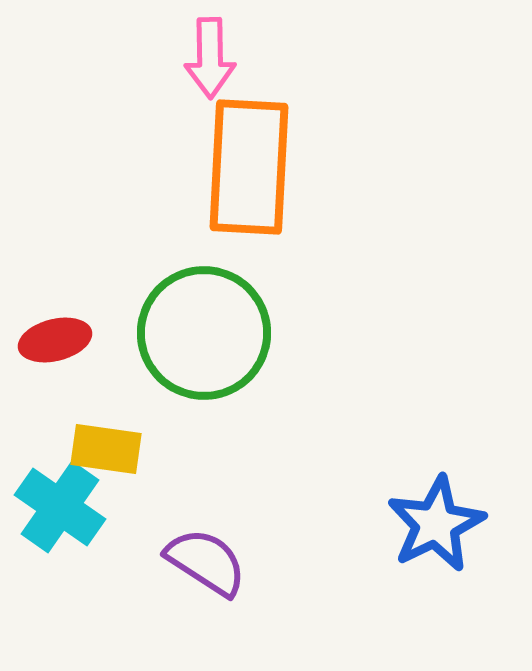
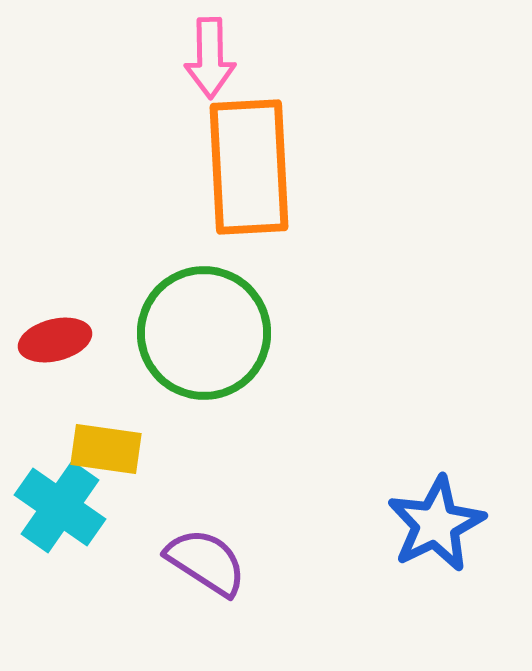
orange rectangle: rotated 6 degrees counterclockwise
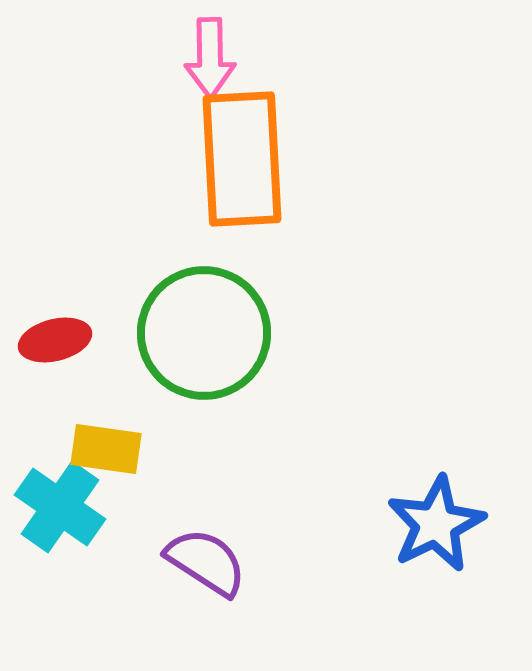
orange rectangle: moved 7 px left, 8 px up
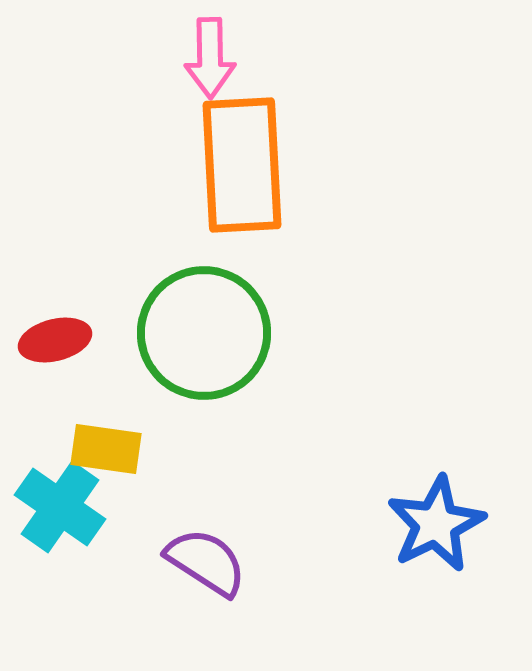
orange rectangle: moved 6 px down
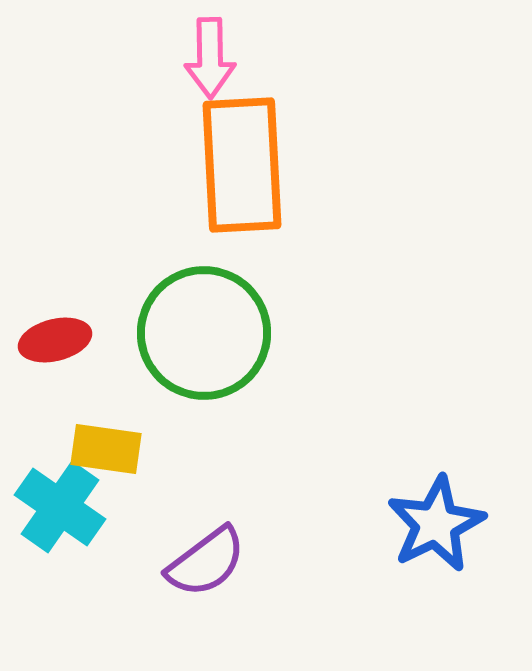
purple semicircle: rotated 110 degrees clockwise
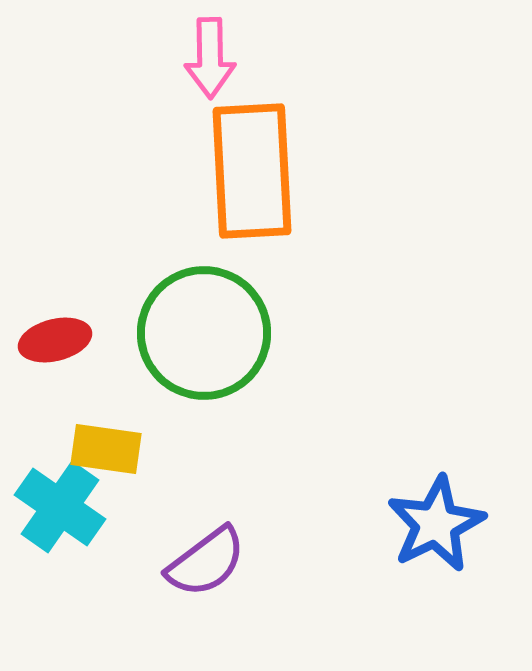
orange rectangle: moved 10 px right, 6 px down
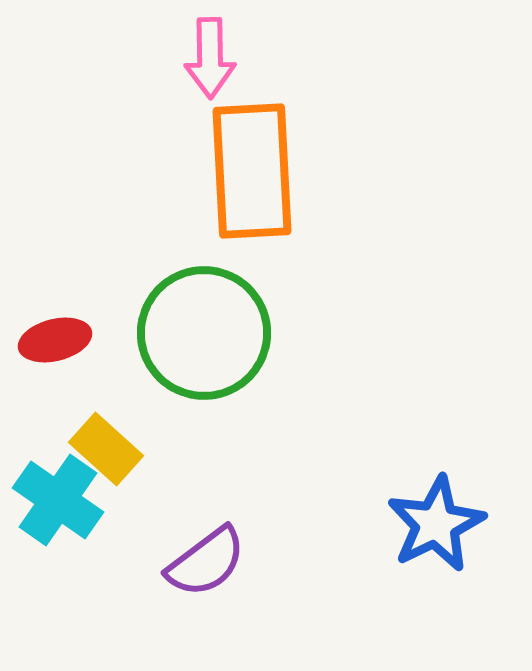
yellow rectangle: rotated 34 degrees clockwise
cyan cross: moved 2 px left, 7 px up
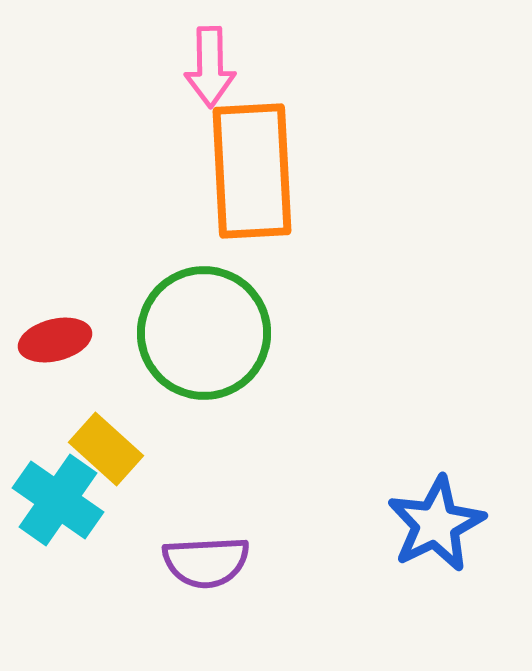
pink arrow: moved 9 px down
purple semicircle: rotated 34 degrees clockwise
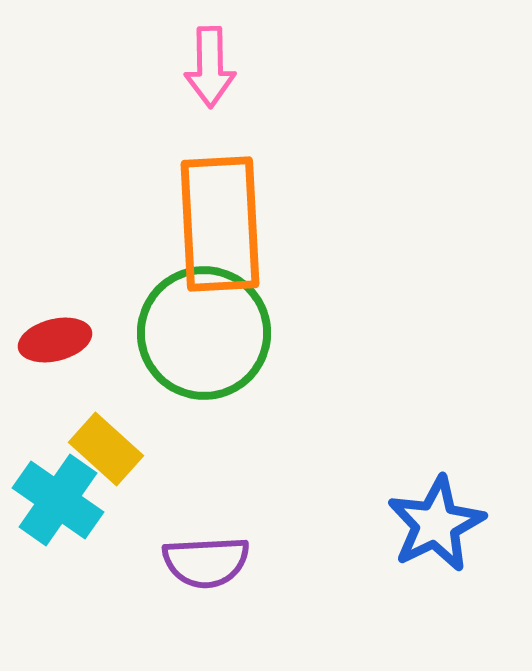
orange rectangle: moved 32 px left, 53 px down
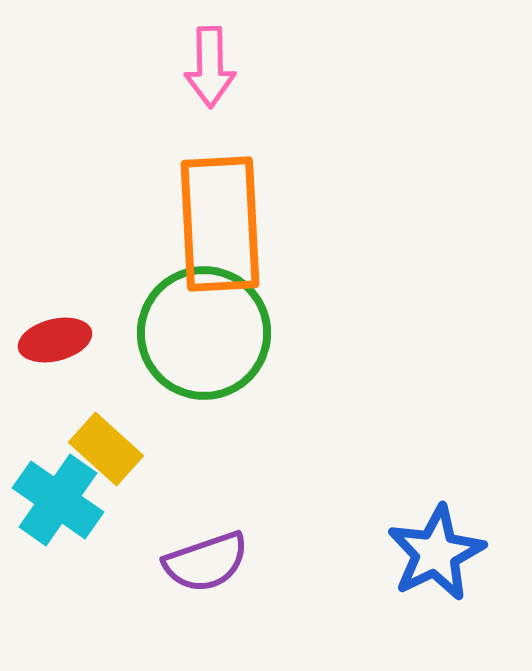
blue star: moved 29 px down
purple semicircle: rotated 16 degrees counterclockwise
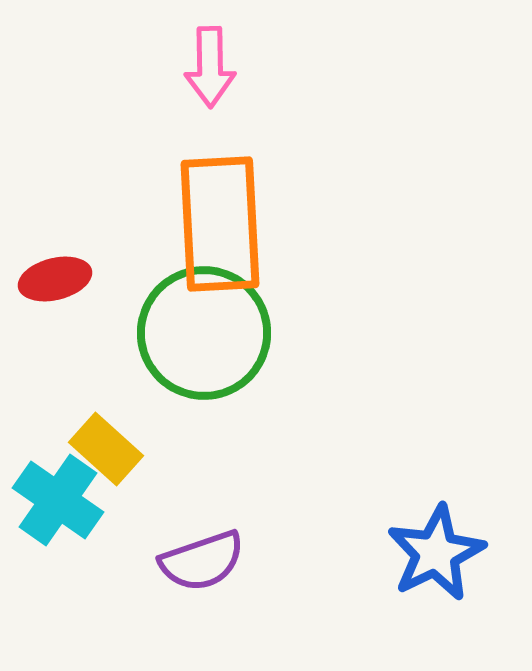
red ellipse: moved 61 px up
purple semicircle: moved 4 px left, 1 px up
